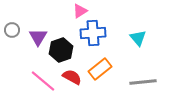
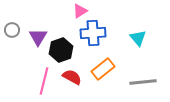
orange rectangle: moved 3 px right
pink line: moved 1 px right; rotated 64 degrees clockwise
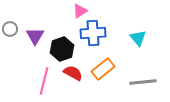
gray circle: moved 2 px left, 1 px up
purple triangle: moved 3 px left, 1 px up
black hexagon: moved 1 px right, 1 px up
red semicircle: moved 1 px right, 4 px up
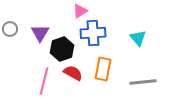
purple triangle: moved 5 px right, 3 px up
orange rectangle: rotated 40 degrees counterclockwise
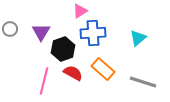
purple triangle: moved 1 px right, 1 px up
cyan triangle: rotated 30 degrees clockwise
black hexagon: moved 1 px right
orange rectangle: rotated 60 degrees counterclockwise
gray line: rotated 24 degrees clockwise
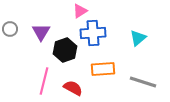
black hexagon: moved 2 px right, 1 px down
orange rectangle: rotated 45 degrees counterclockwise
red semicircle: moved 15 px down
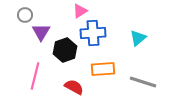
gray circle: moved 15 px right, 14 px up
pink line: moved 9 px left, 5 px up
red semicircle: moved 1 px right, 1 px up
